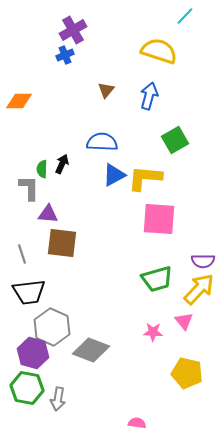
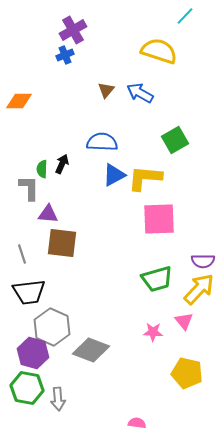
blue arrow: moved 9 px left, 3 px up; rotated 76 degrees counterclockwise
pink square: rotated 6 degrees counterclockwise
gray arrow: rotated 15 degrees counterclockwise
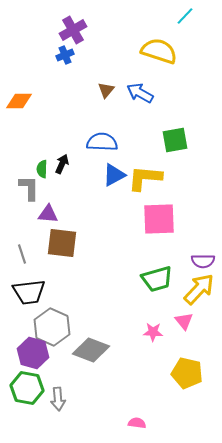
green square: rotated 20 degrees clockwise
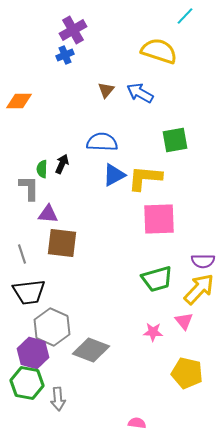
green hexagon: moved 5 px up
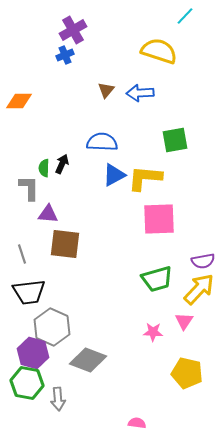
blue arrow: rotated 32 degrees counterclockwise
green semicircle: moved 2 px right, 1 px up
brown square: moved 3 px right, 1 px down
purple semicircle: rotated 10 degrees counterclockwise
pink triangle: rotated 12 degrees clockwise
gray diamond: moved 3 px left, 10 px down
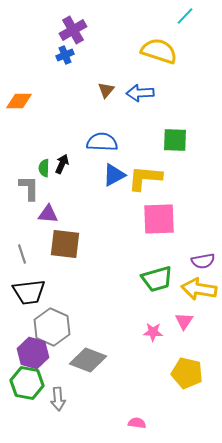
green square: rotated 12 degrees clockwise
yellow arrow: rotated 124 degrees counterclockwise
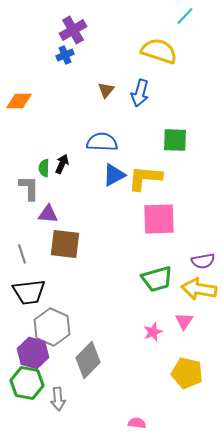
blue arrow: rotated 72 degrees counterclockwise
pink star: rotated 24 degrees counterclockwise
gray diamond: rotated 66 degrees counterclockwise
